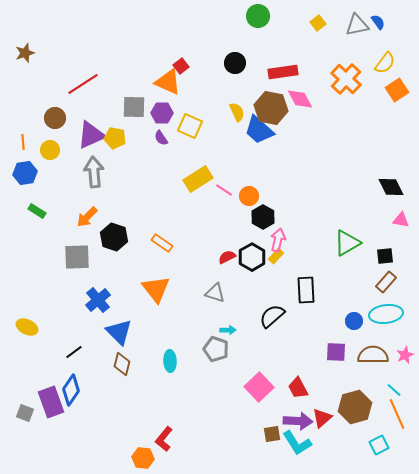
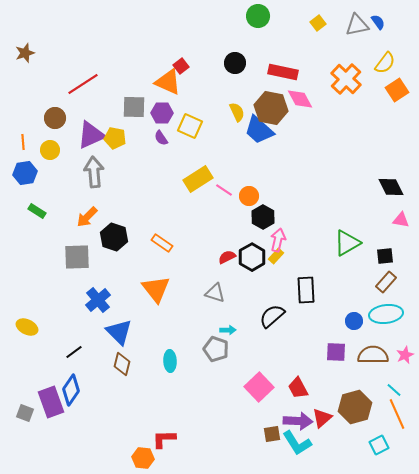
red rectangle at (283, 72): rotated 20 degrees clockwise
red L-shape at (164, 439): rotated 50 degrees clockwise
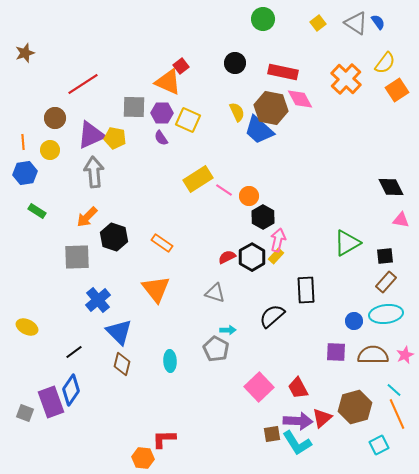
green circle at (258, 16): moved 5 px right, 3 px down
gray triangle at (357, 25): moved 1 px left, 2 px up; rotated 45 degrees clockwise
yellow square at (190, 126): moved 2 px left, 6 px up
gray pentagon at (216, 349): rotated 10 degrees clockwise
